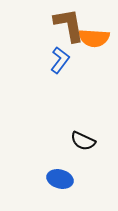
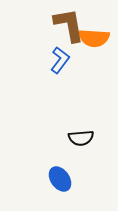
black semicircle: moved 2 px left, 3 px up; rotated 30 degrees counterclockwise
blue ellipse: rotated 40 degrees clockwise
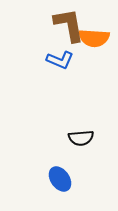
blue L-shape: rotated 76 degrees clockwise
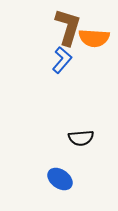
brown L-shape: moved 1 px left, 2 px down; rotated 27 degrees clockwise
blue L-shape: moved 2 px right; rotated 72 degrees counterclockwise
blue ellipse: rotated 20 degrees counterclockwise
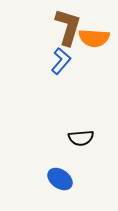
blue L-shape: moved 1 px left, 1 px down
